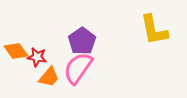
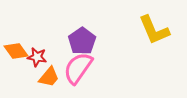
yellow L-shape: rotated 12 degrees counterclockwise
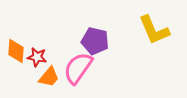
purple pentagon: moved 13 px right; rotated 24 degrees counterclockwise
orange diamond: rotated 40 degrees clockwise
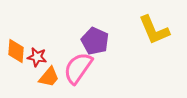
purple pentagon: rotated 12 degrees clockwise
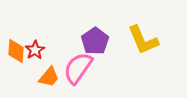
yellow L-shape: moved 11 px left, 10 px down
purple pentagon: rotated 12 degrees clockwise
red star: moved 2 px left, 7 px up; rotated 30 degrees clockwise
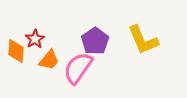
red star: moved 11 px up
orange trapezoid: moved 17 px up
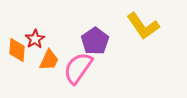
yellow L-shape: moved 14 px up; rotated 12 degrees counterclockwise
orange diamond: moved 1 px right, 1 px up
orange trapezoid: rotated 15 degrees counterclockwise
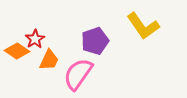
purple pentagon: rotated 16 degrees clockwise
orange diamond: moved 1 px down; rotated 60 degrees counterclockwise
pink semicircle: moved 6 px down
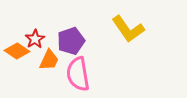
yellow L-shape: moved 15 px left, 3 px down
purple pentagon: moved 24 px left
pink semicircle: rotated 44 degrees counterclockwise
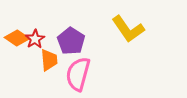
purple pentagon: rotated 20 degrees counterclockwise
orange diamond: moved 13 px up
orange trapezoid: rotated 30 degrees counterclockwise
pink semicircle: rotated 24 degrees clockwise
